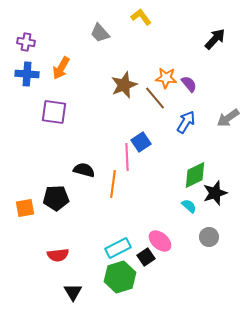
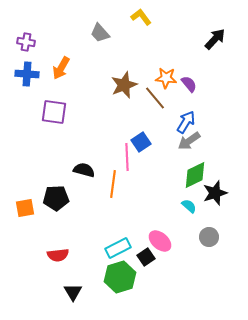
gray arrow: moved 39 px left, 23 px down
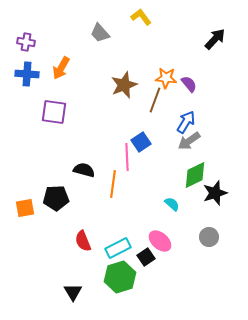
brown line: moved 2 px down; rotated 60 degrees clockwise
cyan semicircle: moved 17 px left, 2 px up
red semicircle: moved 25 px right, 14 px up; rotated 75 degrees clockwise
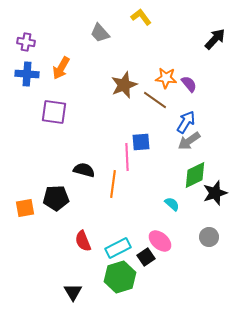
brown line: rotated 75 degrees counterclockwise
blue square: rotated 30 degrees clockwise
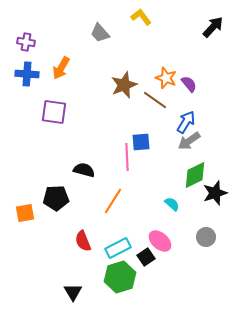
black arrow: moved 2 px left, 12 px up
orange star: rotated 15 degrees clockwise
orange line: moved 17 px down; rotated 24 degrees clockwise
orange square: moved 5 px down
gray circle: moved 3 px left
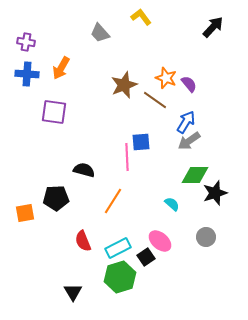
green diamond: rotated 24 degrees clockwise
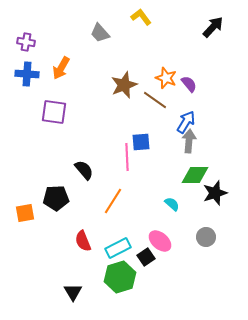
gray arrow: rotated 130 degrees clockwise
black semicircle: rotated 35 degrees clockwise
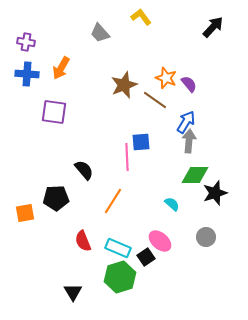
cyan rectangle: rotated 50 degrees clockwise
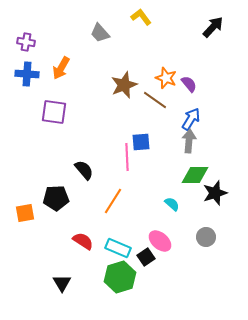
blue arrow: moved 5 px right, 3 px up
red semicircle: rotated 145 degrees clockwise
black triangle: moved 11 px left, 9 px up
